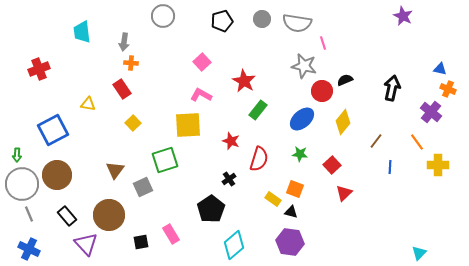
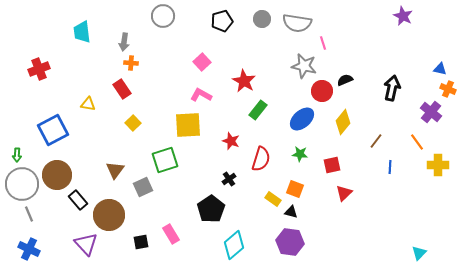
red semicircle at (259, 159): moved 2 px right
red square at (332, 165): rotated 30 degrees clockwise
black rectangle at (67, 216): moved 11 px right, 16 px up
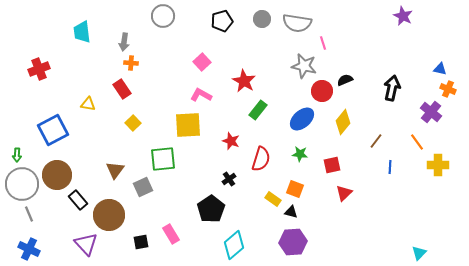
green square at (165, 160): moved 2 px left, 1 px up; rotated 12 degrees clockwise
purple hexagon at (290, 242): moved 3 px right; rotated 12 degrees counterclockwise
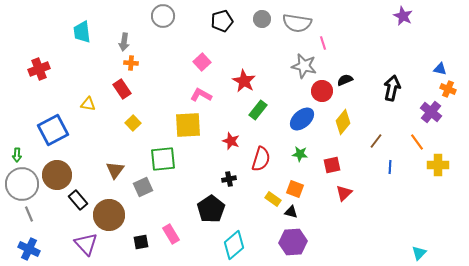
black cross at (229, 179): rotated 24 degrees clockwise
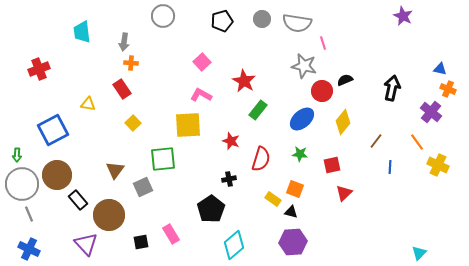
yellow cross at (438, 165): rotated 25 degrees clockwise
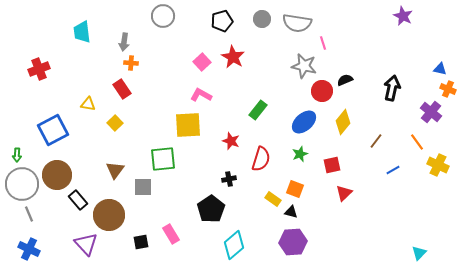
red star at (244, 81): moved 11 px left, 24 px up
blue ellipse at (302, 119): moved 2 px right, 3 px down
yellow square at (133, 123): moved 18 px left
green star at (300, 154): rotated 28 degrees counterclockwise
blue line at (390, 167): moved 3 px right, 3 px down; rotated 56 degrees clockwise
gray square at (143, 187): rotated 24 degrees clockwise
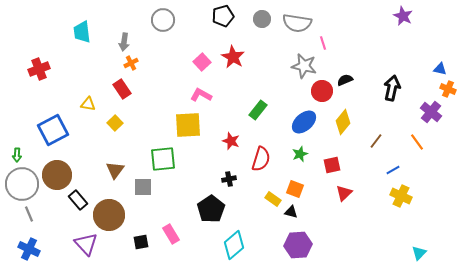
gray circle at (163, 16): moved 4 px down
black pentagon at (222, 21): moved 1 px right, 5 px up
orange cross at (131, 63): rotated 32 degrees counterclockwise
yellow cross at (438, 165): moved 37 px left, 31 px down
purple hexagon at (293, 242): moved 5 px right, 3 px down
